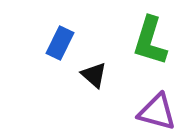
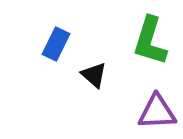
blue rectangle: moved 4 px left, 1 px down
purple triangle: rotated 18 degrees counterclockwise
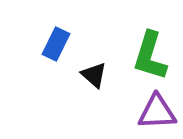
green L-shape: moved 15 px down
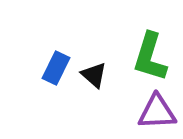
blue rectangle: moved 24 px down
green L-shape: moved 1 px down
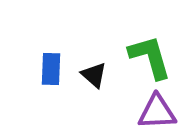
green L-shape: rotated 147 degrees clockwise
blue rectangle: moved 5 px left, 1 px down; rotated 24 degrees counterclockwise
